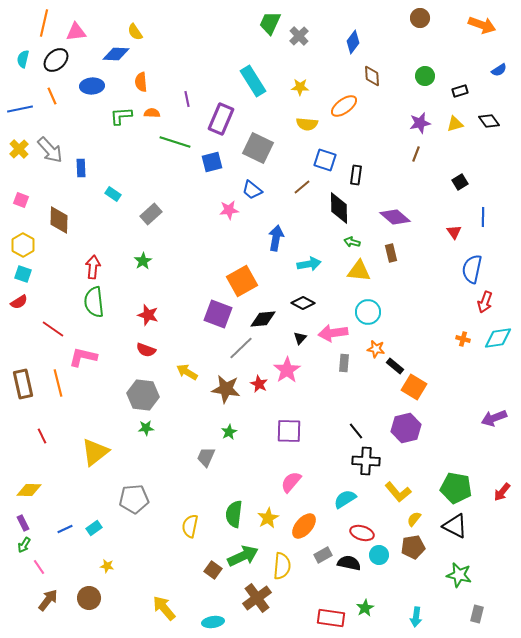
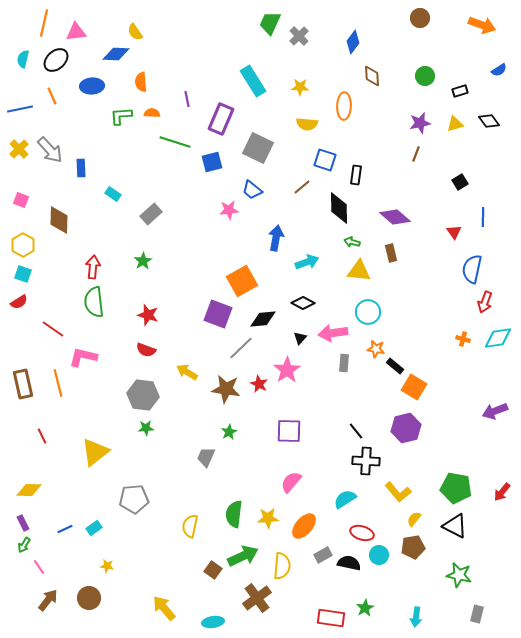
orange ellipse at (344, 106): rotated 52 degrees counterclockwise
cyan arrow at (309, 264): moved 2 px left, 2 px up; rotated 10 degrees counterclockwise
purple arrow at (494, 418): moved 1 px right, 7 px up
yellow star at (268, 518): rotated 25 degrees clockwise
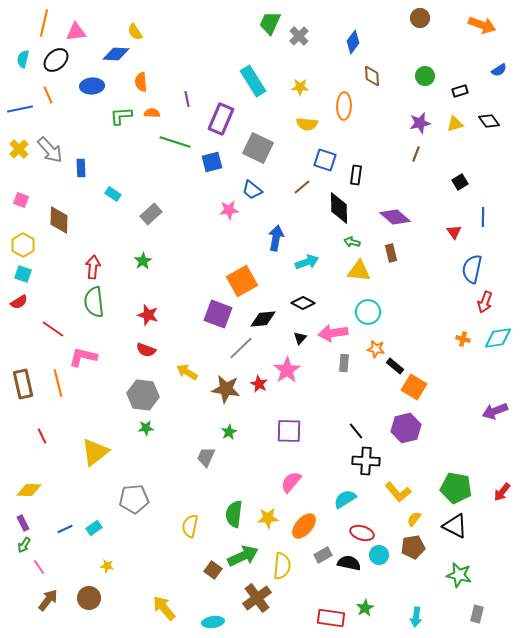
orange line at (52, 96): moved 4 px left, 1 px up
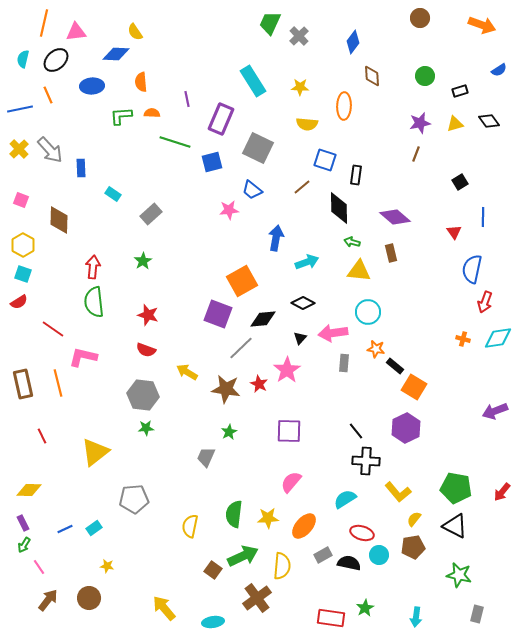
purple hexagon at (406, 428): rotated 12 degrees counterclockwise
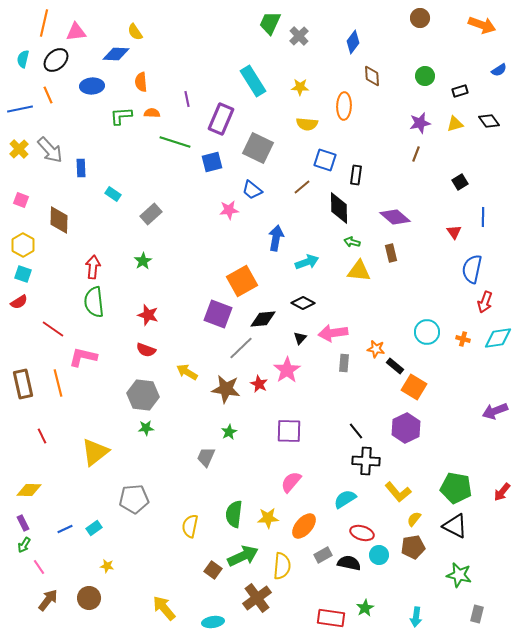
cyan circle at (368, 312): moved 59 px right, 20 px down
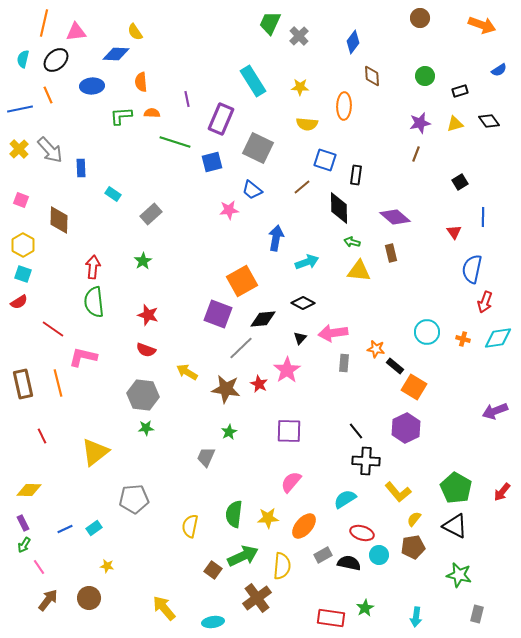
green pentagon at (456, 488): rotated 20 degrees clockwise
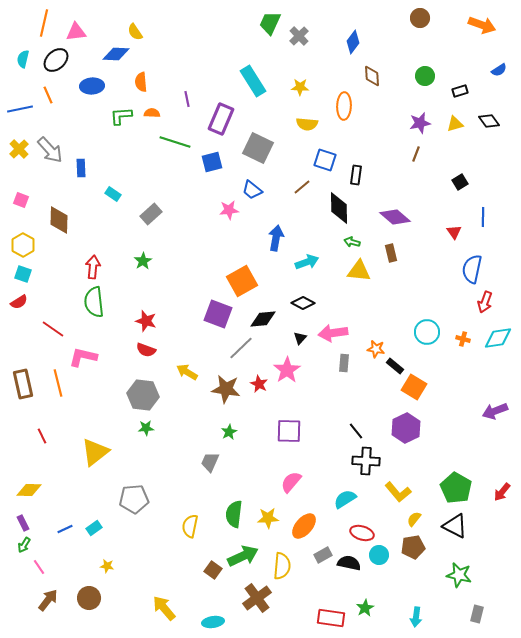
red star at (148, 315): moved 2 px left, 6 px down
gray trapezoid at (206, 457): moved 4 px right, 5 px down
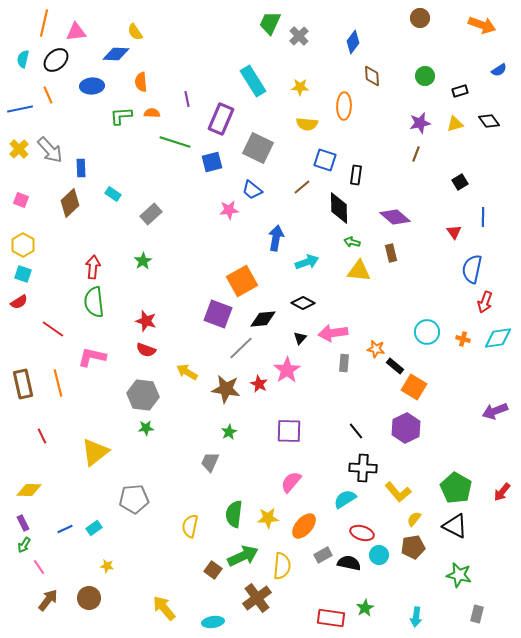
brown diamond at (59, 220): moved 11 px right, 17 px up; rotated 44 degrees clockwise
pink L-shape at (83, 357): moved 9 px right
black cross at (366, 461): moved 3 px left, 7 px down
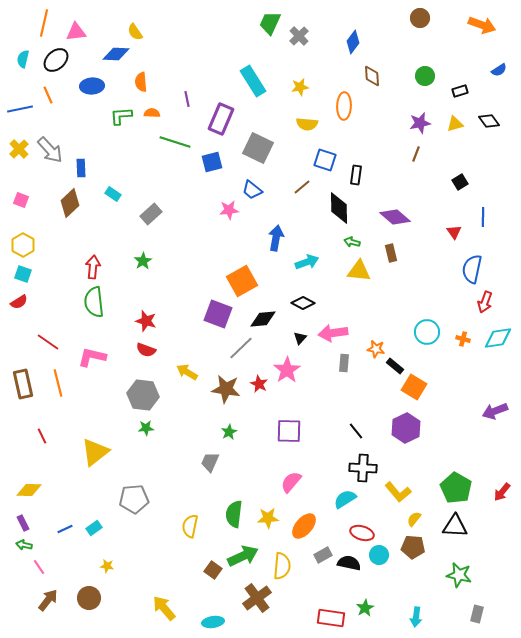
yellow star at (300, 87): rotated 12 degrees counterclockwise
red line at (53, 329): moved 5 px left, 13 px down
black triangle at (455, 526): rotated 24 degrees counterclockwise
green arrow at (24, 545): rotated 70 degrees clockwise
brown pentagon at (413, 547): rotated 15 degrees clockwise
